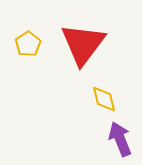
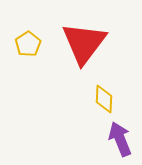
red triangle: moved 1 px right, 1 px up
yellow diamond: rotated 16 degrees clockwise
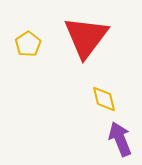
red triangle: moved 2 px right, 6 px up
yellow diamond: rotated 16 degrees counterclockwise
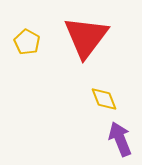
yellow pentagon: moved 1 px left, 2 px up; rotated 10 degrees counterclockwise
yellow diamond: rotated 8 degrees counterclockwise
